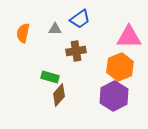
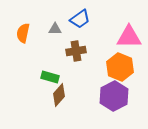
orange hexagon: rotated 16 degrees counterclockwise
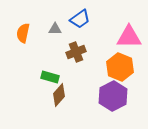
brown cross: moved 1 px down; rotated 12 degrees counterclockwise
purple hexagon: moved 1 px left
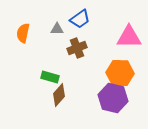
gray triangle: moved 2 px right
brown cross: moved 1 px right, 4 px up
orange hexagon: moved 6 px down; rotated 20 degrees counterclockwise
purple hexagon: moved 2 px down; rotated 20 degrees counterclockwise
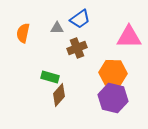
gray triangle: moved 1 px up
orange hexagon: moved 7 px left
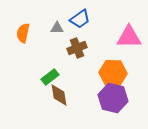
green rectangle: rotated 54 degrees counterclockwise
brown diamond: rotated 50 degrees counterclockwise
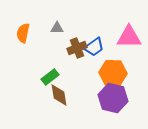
blue trapezoid: moved 14 px right, 28 px down
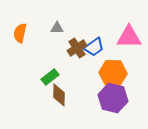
orange semicircle: moved 3 px left
brown cross: rotated 12 degrees counterclockwise
brown diamond: rotated 10 degrees clockwise
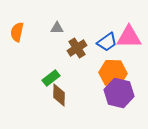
orange semicircle: moved 3 px left, 1 px up
blue trapezoid: moved 13 px right, 5 px up
green rectangle: moved 1 px right, 1 px down
purple hexagon: moved 6 px right, 5 px up
